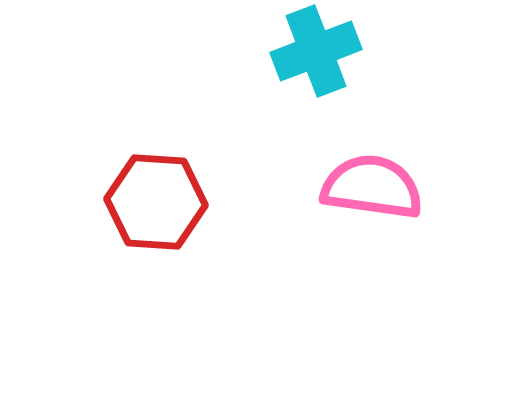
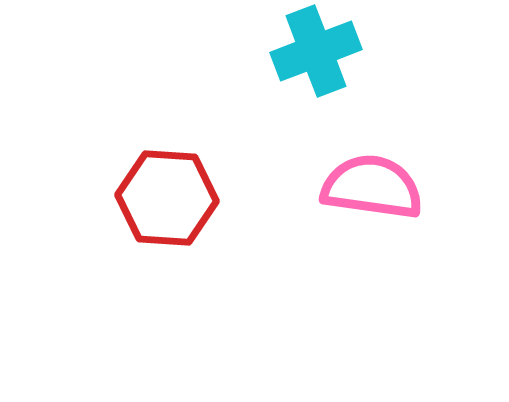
red hexagon: moved 11 px right, 4 px up
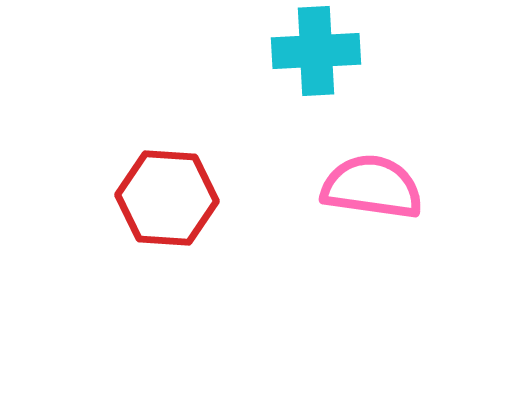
cyan cross: rotated 18 degrees clockwise
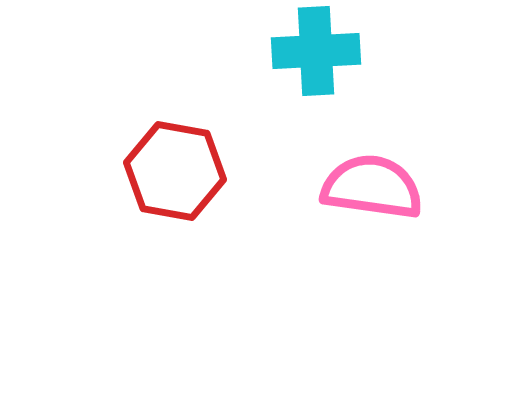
red hexagon: moved 8 px right, 27 px up; rotated 6 degrees clockwise
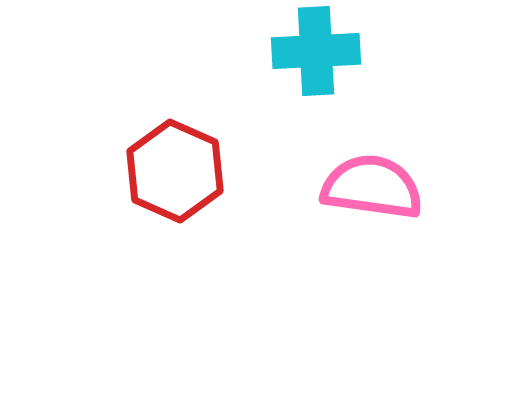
red hexagon: rotated 14 degrees clockwise
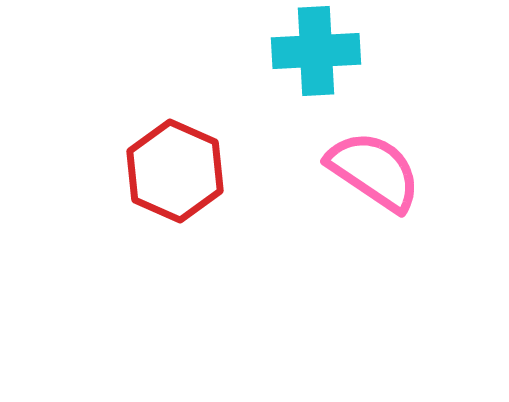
pink semicircle: moved 2 px right, 16 px up; rotated 26 degrees clockwise
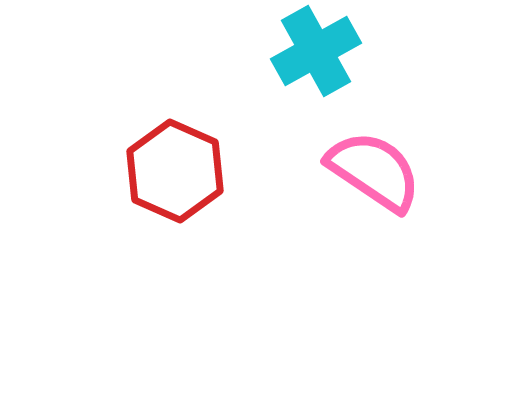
cyan cross: rotated 26 degrees counterclockwise
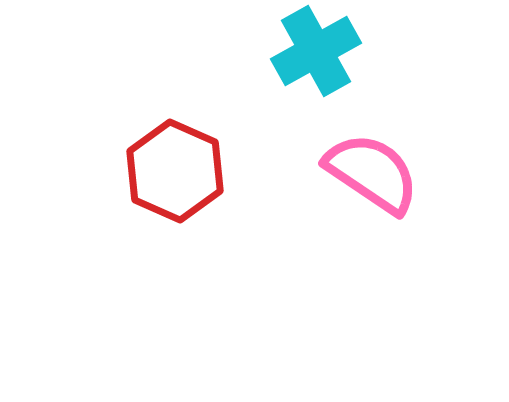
pink semicircle: moved 2 px left, 2 px down
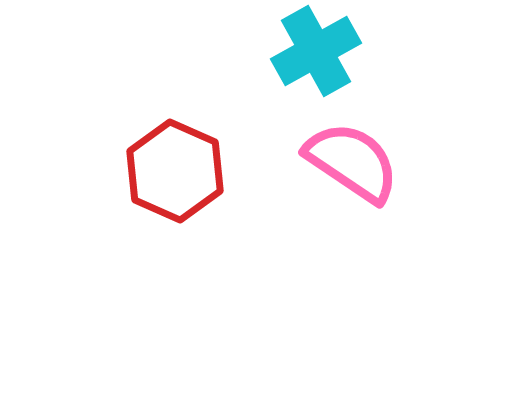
pink semicircle: moved 20 px left, 11 px up
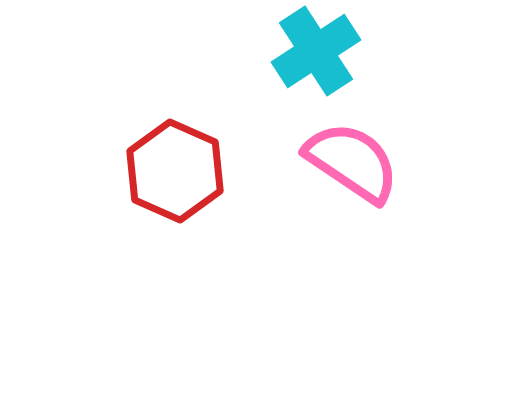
cyan cross: rotated 4 degrees counterclockwise
